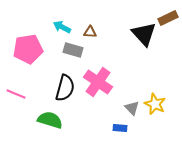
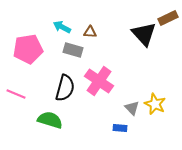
pink cross: moved 1 px right, 1 px up
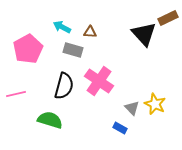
pink pentagon: rotated 20 degrees counterclockwise
black semicircle: moved 1 px left, 2 px up
pink line: rotated 36 degrees counterclockwise
blue rectangle: rotated 24 degrees clockwise
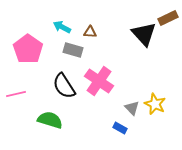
pink pentagon: rotated 8 degrees counterclockwise
black semicircle: rotated 132 degrees clockwise
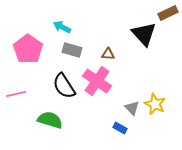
brown rectangle: moved 5 px up
brown triangle: moved 18 px right, 22 px down
gray rectangle: moved 1 px left
pink cross: moved 2 px left
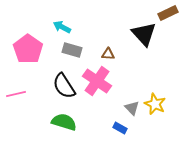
green semicircle: moved 14 px right, 2 px down
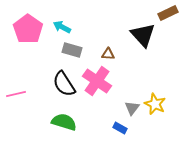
black triangle: moved 1 px left, 1 px down
pink pentagon: moved 20 px up
black semicircle: moved 2 px up
gray triangle: rotated 21 degrees clockwise
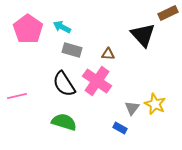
pink line: moved 1 px right, 2 px down
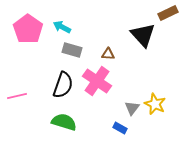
black semicircle: moved 1 px left, 1 px down; rotated 128 degrees counterclockwise
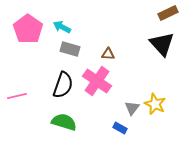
black triangle: moved 19 px right, 9 px down
gray rectangle: moved 2 px left, 1 px up
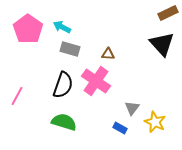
pink cross: moved 1 px left
pink line: rotated 48 degrees counterclockwise
yellow star: moved 18 px down
